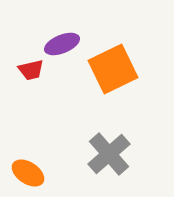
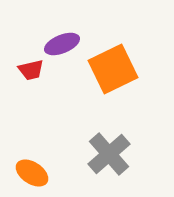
orange ellipse: moved 4 px right
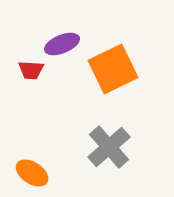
red trapezoid: rotated 16 degrees clockwise
gray cross: moved 7 px up
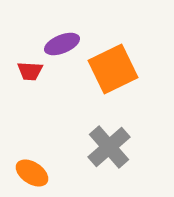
red trapezoid: moved 1 px left, 1 px down
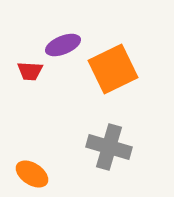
purple ellipse: moved 1 px right, 1 px down
gray cross: rotated 33 degrees counterclockwise
orange ellipse: moved 1 px down
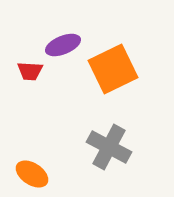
gray cross: rotated 12 degrees clockwise
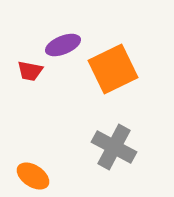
red trapezoid: rotated 8 degrees clockwise
gray cross: moved 5 px right
orange ellipse: moved 1 px right, 2 px down
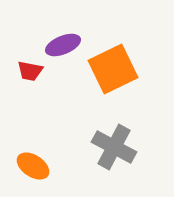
orange ellipse: moved 10 px up
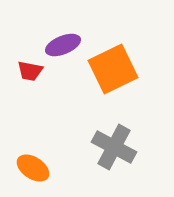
orange ellipse: moved 2 px down
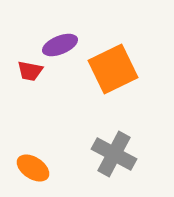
purple ellipse: moved 3 px left
gray cross: moved 7 px down
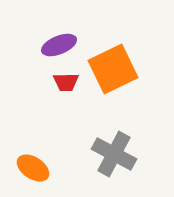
purple ellipse: moved 1 px left
red trapezoid: moved 36 px right, 11 px down; rotated 12 degrees counterclockwise
